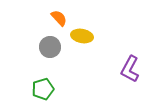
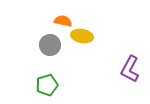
orange semicircle: moved 4 px right, 3 px down; rotated 36 degrees counterclockwise
gray circle: moved 2 px up
green pentagon: moved 4 px right, 4 px up
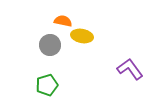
purple L-shape: rotated 116 degrees clockwise
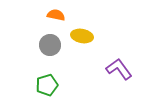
orange semicircle: moved 7 px left, 6 px up
purple L-shape: moved 11 px left
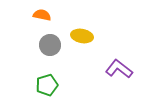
orange semicircle: moved 14 px left
purple L-shape: rotated 16 degrees counterclockwise
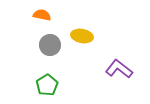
green pentagon: rotated 15 degrees counterclockwise
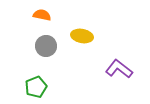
gray circle: moved 4 px left, 1 px down
green pentagon: moved 11 px left, 2 px down; rotated 10 degrees clockwise
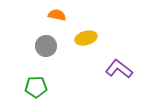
orange semicircle: moved 15 px right
yellow ellipse: moved 4 px right, 2 px down; rotated 25 degrees counterclockwise
green pentagon: rotated 20 degrees clockwise
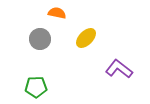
orange semicircle: moved 2 px up
yellow ellipse: rotated 30 degrees counterclockwise
gray circle: moved 6 px left, 7 px up
